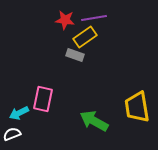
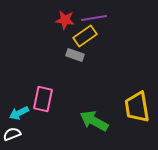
yellow rectangle: moved 1 px up
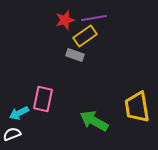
red star: rotated 24 degrees counterclockwise
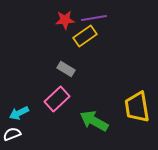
red star: rotated 12 degrees clockwise
gray rectangle: moved 9 px left, 14 px down; rotated 12 degrees clockwise
pink rectangle: moved 14 px right; rotated 35 degrees clockwise
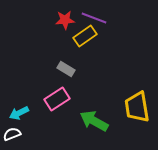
purple line: rotated 30 degrees clockwise
pink rectangle: rotated 10 degrees clockwise
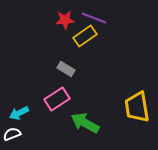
green arrow: moved 9 px left, 2 px down
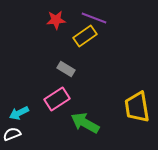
red star: moved 9 px left
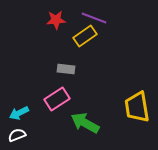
gray rectangle: rotated 24 degrees counterclockwise
white semicircle: moved 5 px right, 1 px down
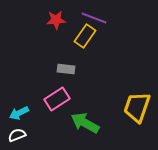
yellow rectangle: rotated 20 degrees counterclockwise
yellow trapezoid: rotated 28 degrees clockwise
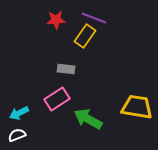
yellow trapezoid: rotated 80 degrees clockwise
green arrow: moved 3 px right, 4 px up
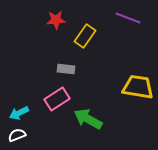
purple line: moved 34 px right
yellow trapezoid: moved 1 px right, 20 px up
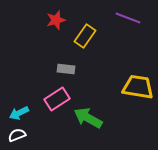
red star: rotated 12 degrees counterclockwise
green arrow: moved 1 px up
